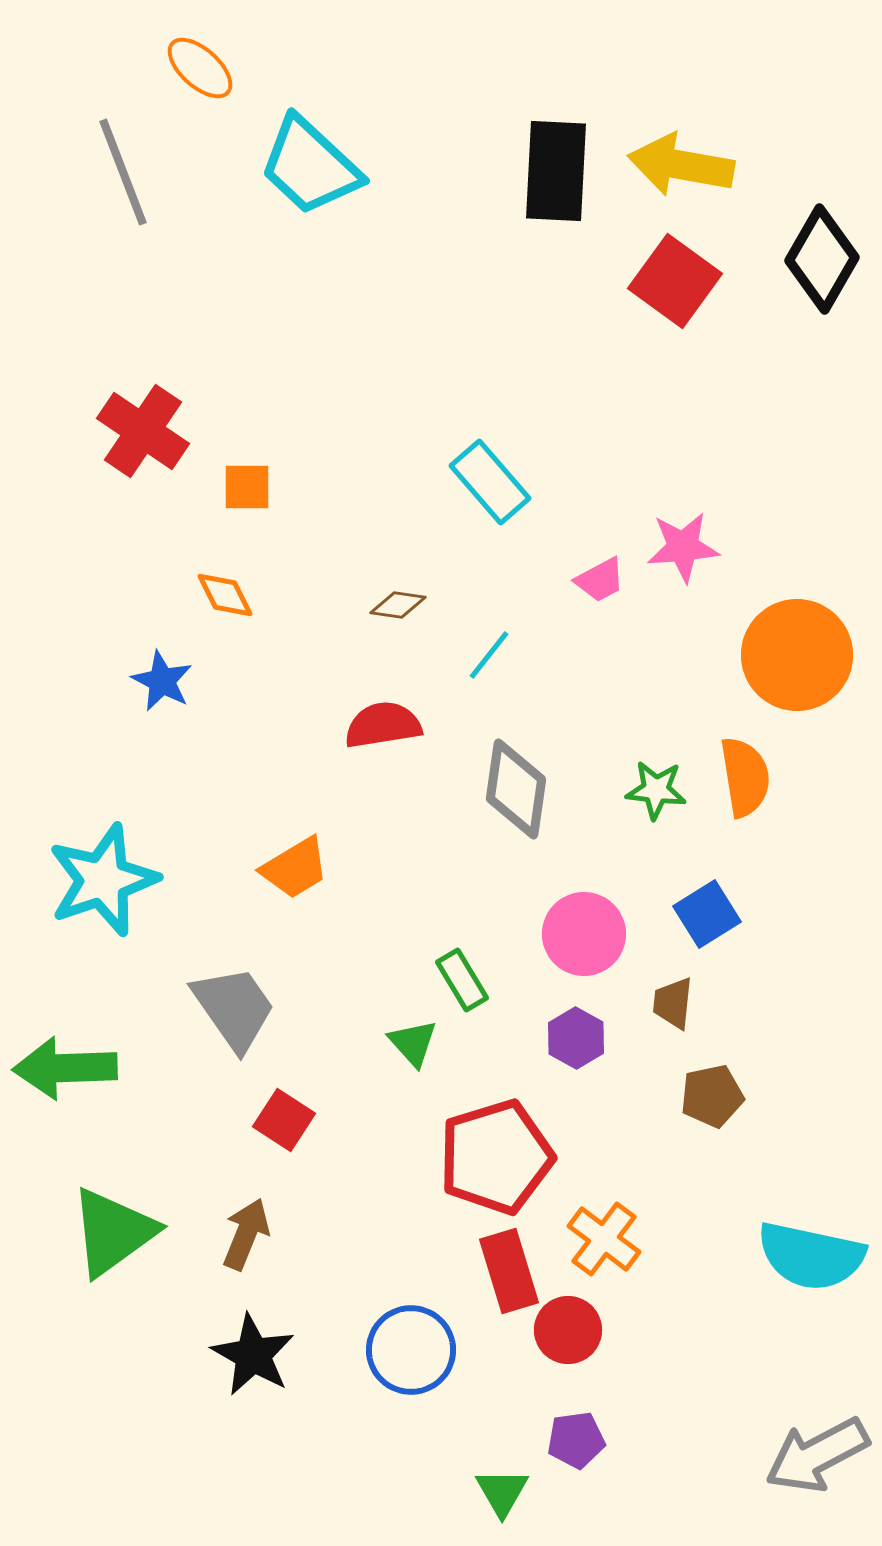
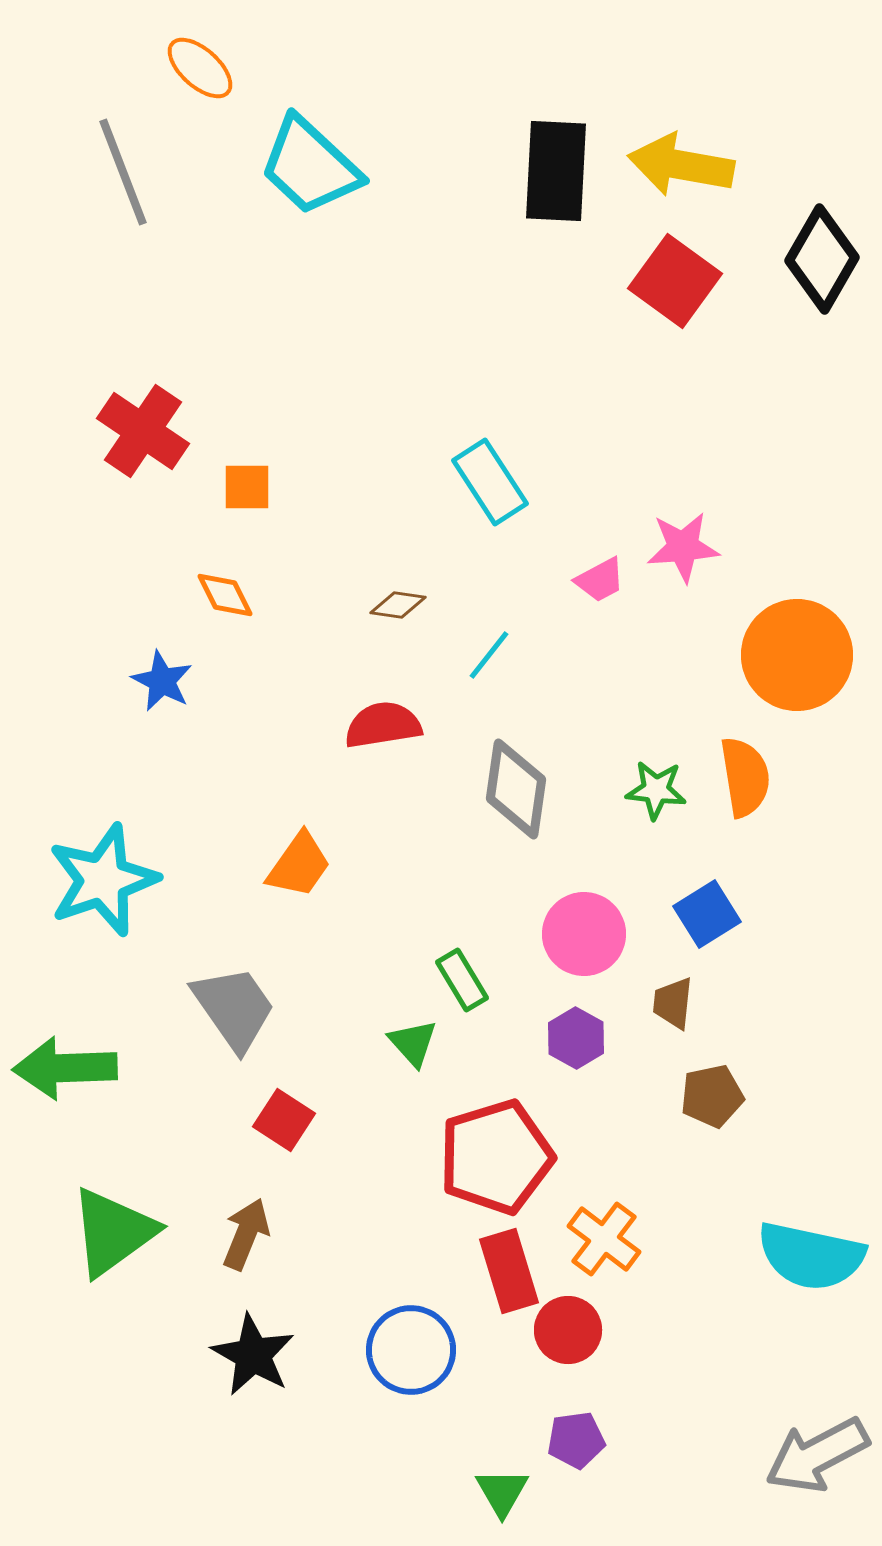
cyan rectangle at (490, 482): rotated 8 degrees clockwise
orange trapezoid at (295, 868): moved 4 px right, 3 px up; rotated 24 degrees counterclockwise
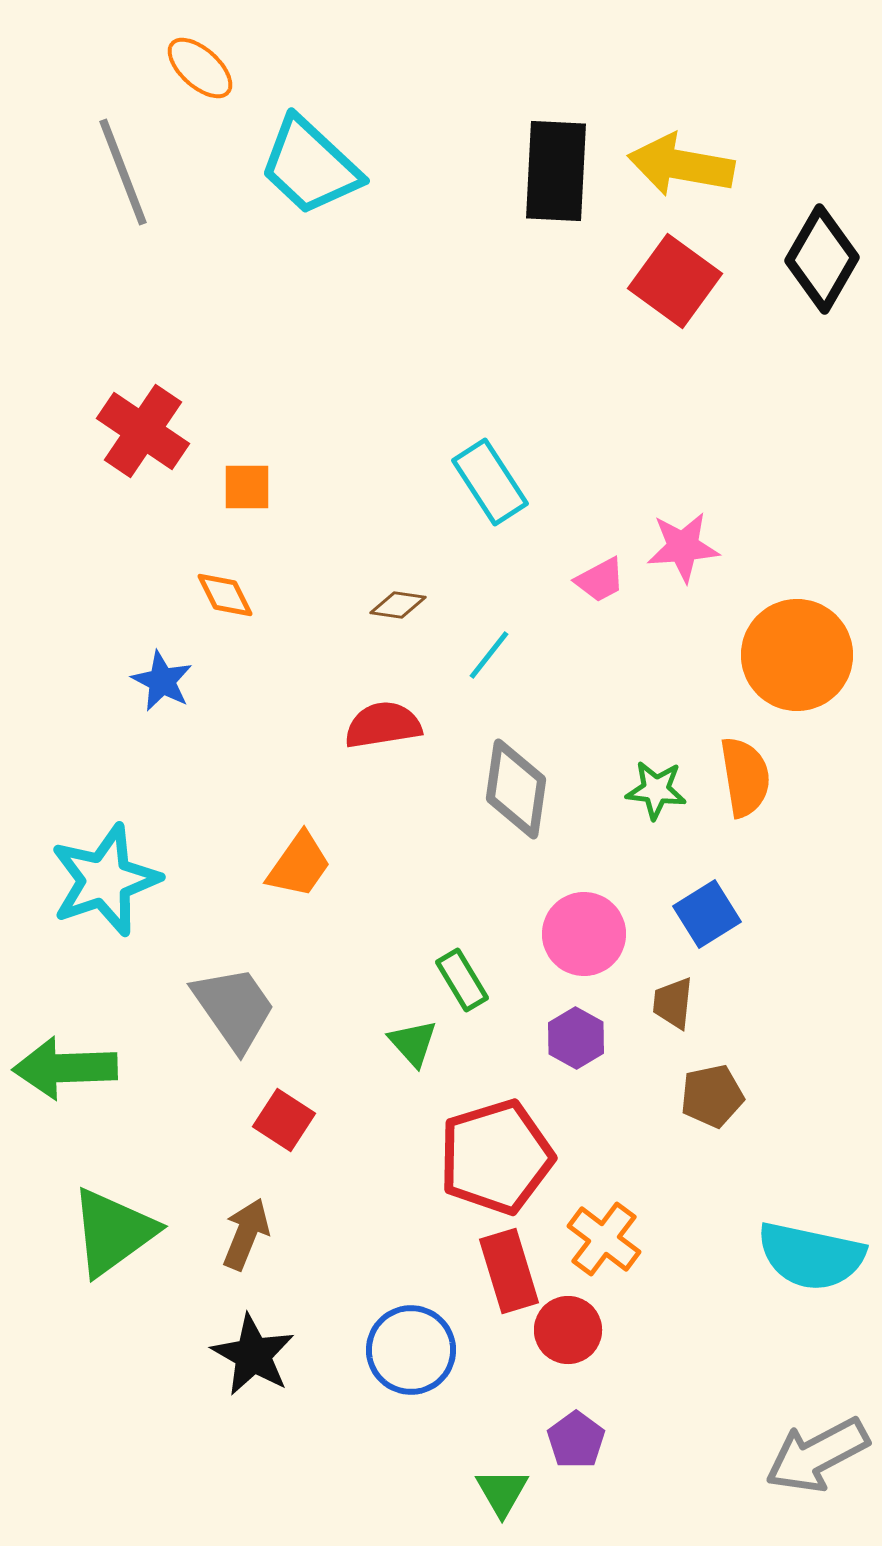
cyan star at (103, 880): moved 2 px right
purple pentagon at (576, 1440): rotated 28 degrees counterclockwise
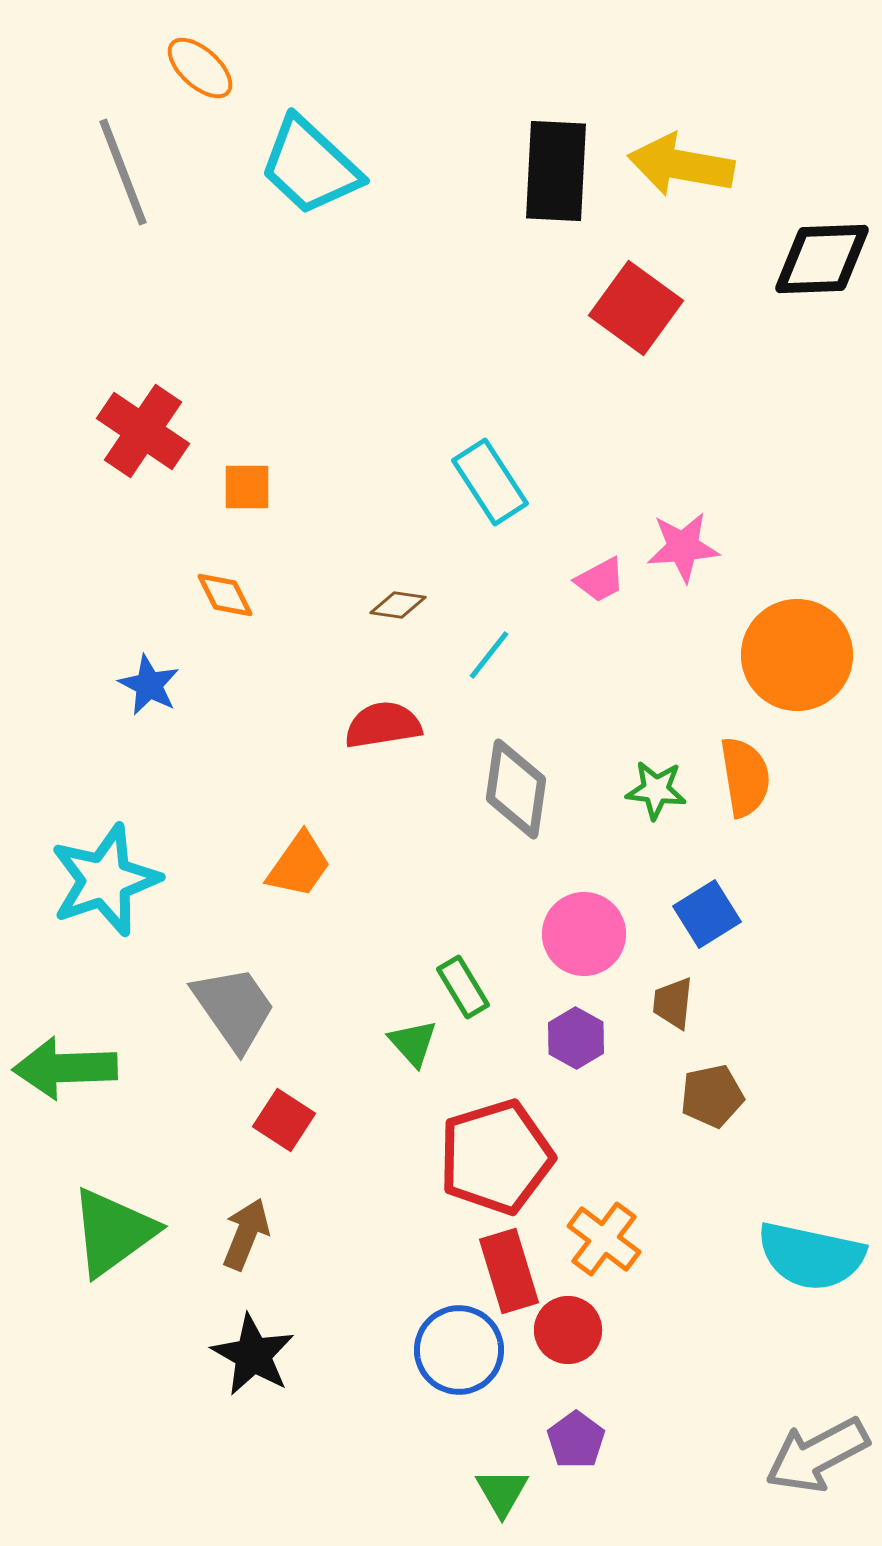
black diamond at (822, 259): rotated 58 degrees clockwise
red square at (675, 281): moved 39 px left, 27 px down
blue star at (162, 681): moved 13 px left, 4 px down
green rectangle at (462, 980): moved 1 px right, 7 px down
blue circle at (411, 1350): moved 48 px right
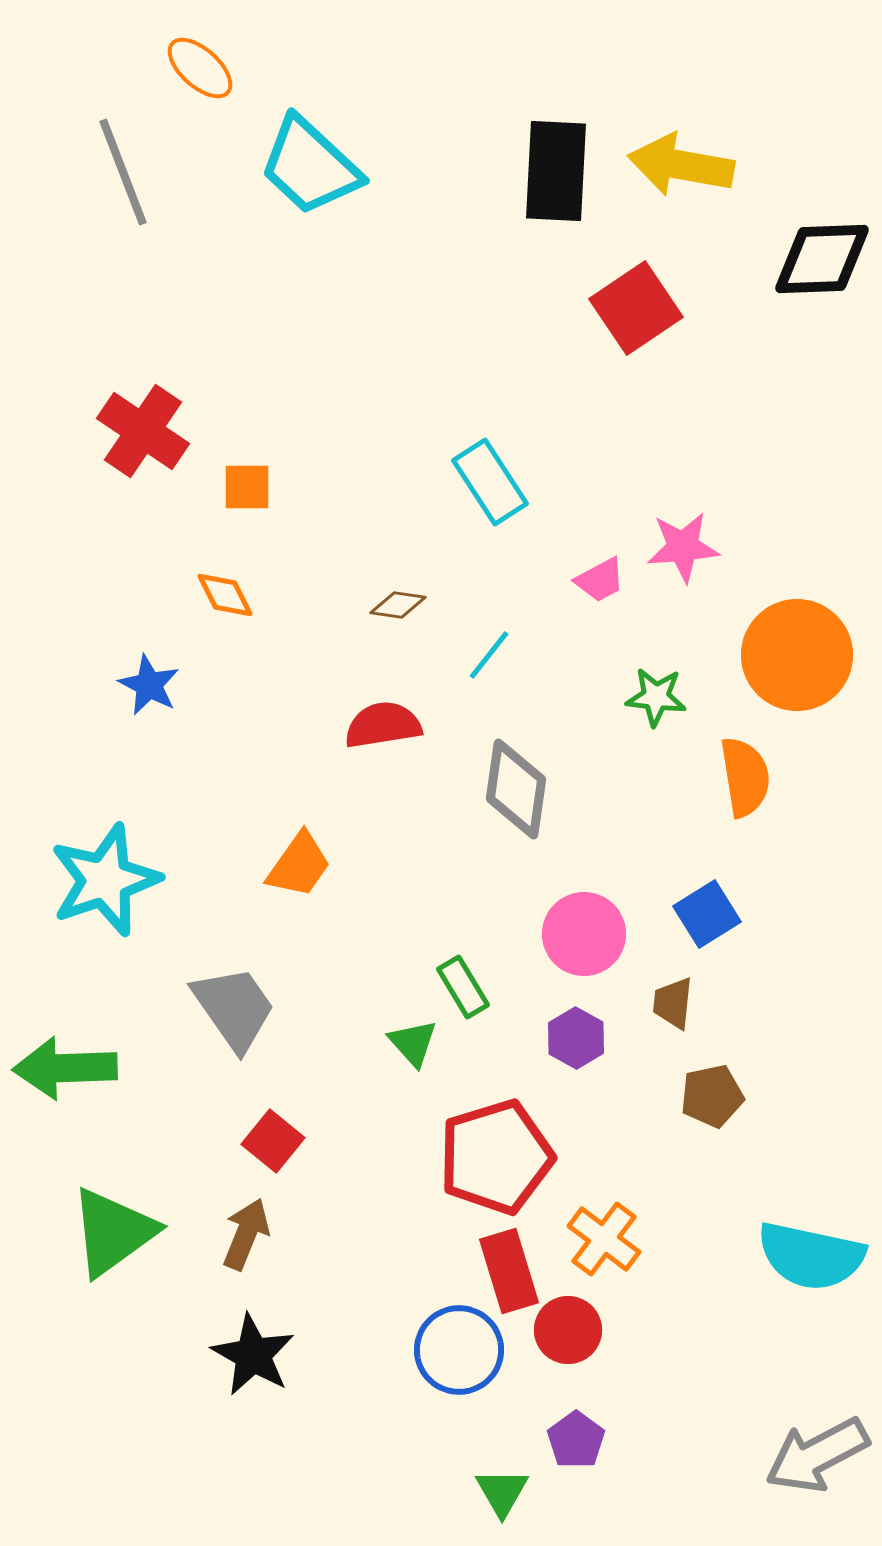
red square at (636, 308): rotated 20 degrees clockwise
green star at (656, 790): moved 93 px up
red square at (284, 1120): moved 11 px left, 21 px down; rotated 6 degrees clockwise
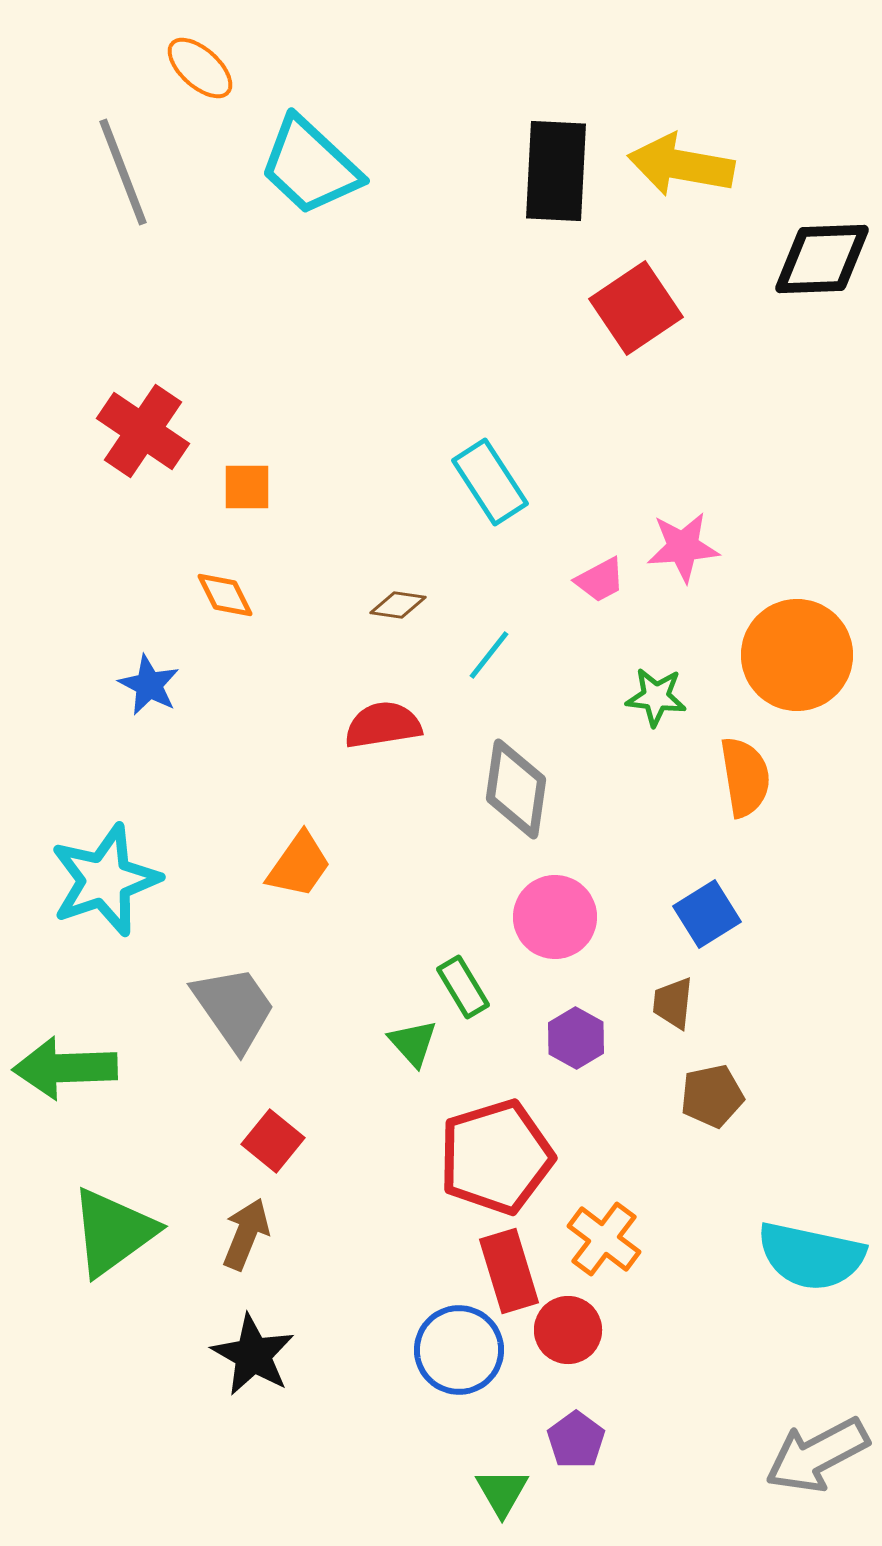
pink circle at (584, 934): moved 29 px left, 17 px up
